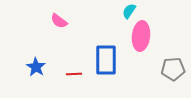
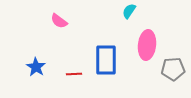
pink ellipse: moved 6 px right, 9 px down
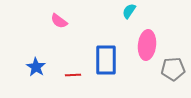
red line: moved 1 px left, 1 px down
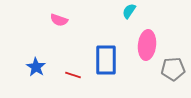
pink semicircle: moved 1 px up; rotated 18 degrees counterclockwise
red line: rotated 21 degrees clockwise
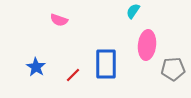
cyan semicircle: moved 4 px right
blue rectangle: moved 4 px down
red line: rotated 63 degrees counterclockwise
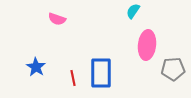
pink semicircle: moved 2 px left, 1 px up
blue rectangle: moved 5 px left, 9 px down
red line: moved 3 px down; rotated 56 degrees counterclockwise
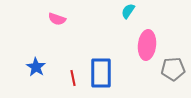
cyan semicircle: moved 5 px left
